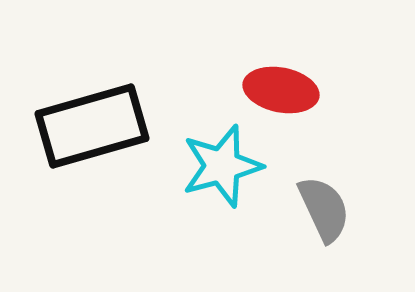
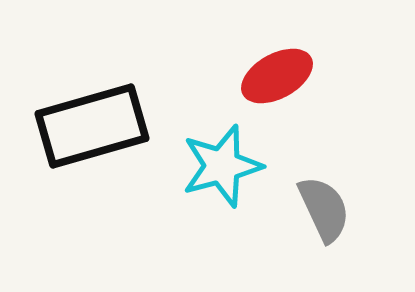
red ellipse: moved 4 px left, 14 px up; rotated 40 degrees counterclockwise
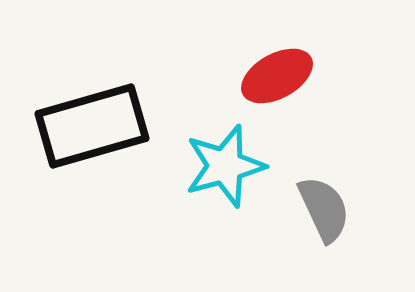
cyan star: moved 3 px right
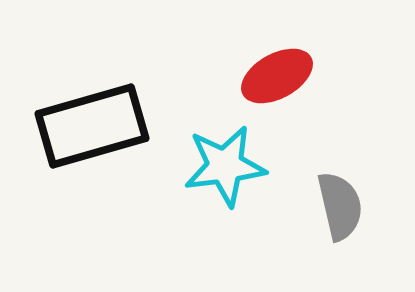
cyan star: rotated 8 degrees clockwise
gray semicircle: moved 16 px right, 3 px up; rotated 12 degrees clockwise
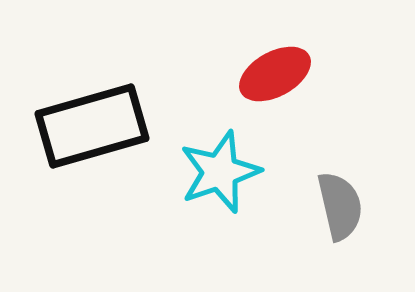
red ellipse: moved 2 px left, 2 px up
cyan star: moved 5 px left, 6 px down; rotated 12 degrees counterclockwise
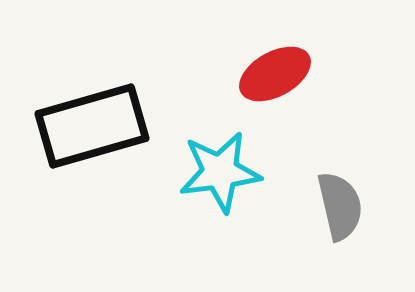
cyan star: rotated 12 degrees clockwise
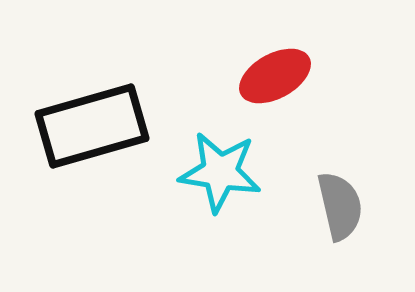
red ellipse: moved 2 px down
cyan star: rotated 16 degrees clockwise
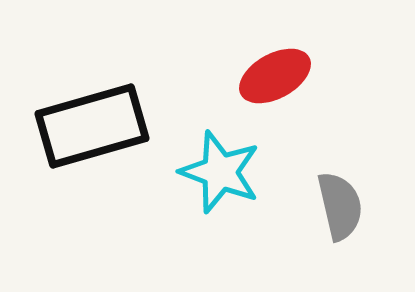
cyan star: rotated 12 degrees clockwise
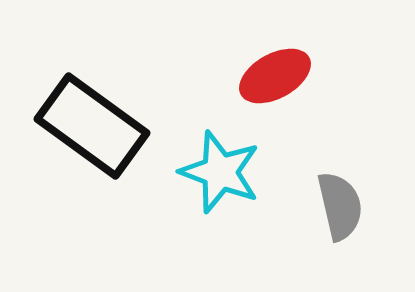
black rectangle: rotated 52 degrees clockwise
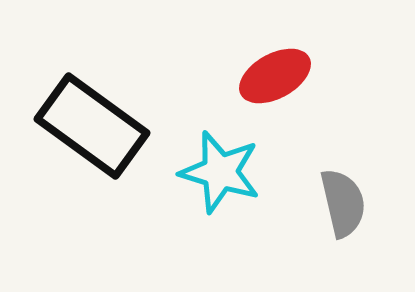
cyan star: rotated 4 degrees counterclockwise
gray semicircle: moved 3 px right, 3 px up
